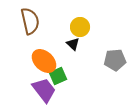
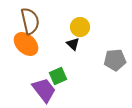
orange ellipse: moved 18 px left, 17 px up
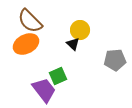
brown semicircle: rotated 148 degrees clockwise
yellow circle: moved 3 px down
orange ellipse: rotated 70 degrees counterclockwise
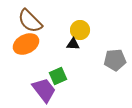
black triangle: rotated 40 degrees counterclockwise
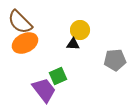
brown semicircle: moved 10 px left, 1 px down
orange ellipse: moved 1 px left, 1 px up
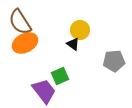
brown semicircle: rotated 12 degrees clockwise
black triangle: rotated 32 degrees clockwise
gray pentagon: moved 1 px left, 1 px down
green square: moved 2 px right
purple trapezoid: moved 1 px down
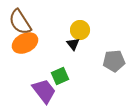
black triangle: rotated 16 degrees clockwise
